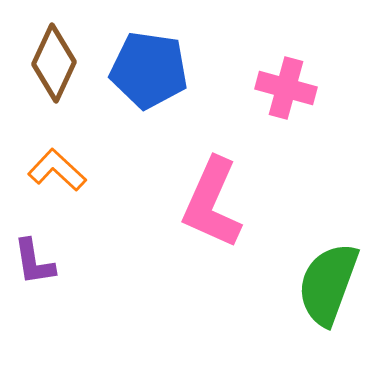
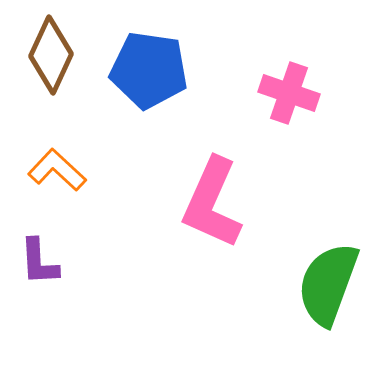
brown diamond: moved 3 px left, 8 px up
pink cross: moved 3 px right, 5 px down; rotated 4 degrees clockwise
purple L-shape: moved 5 px right; rotated 6 degrees clockwise
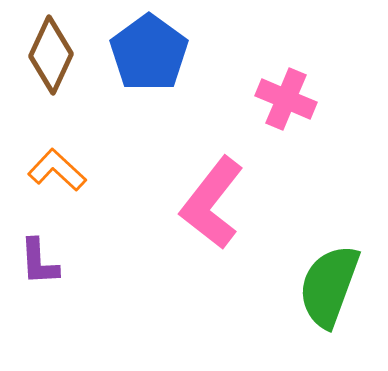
blue pentagon: moved 17 px up; rotated 28 degrees clockwise
pink cross: moved 3 px left, 6 px down; rotated 4 degrees clockwise
pink L-shape: rotated 14 degrees clockwise
green semicircle: moved 1 px right, 2 px down
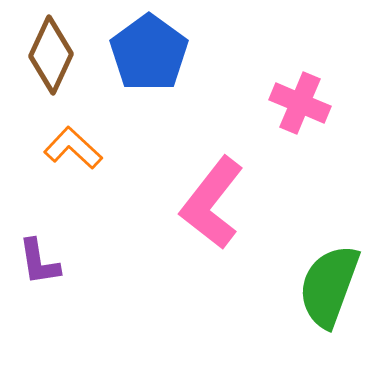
pink cross: moved 14 px right, 4 px down
orange L-shape: moved 16 px right, 22 px up
purple L-shape: rotated 6 degrees counterclockwise
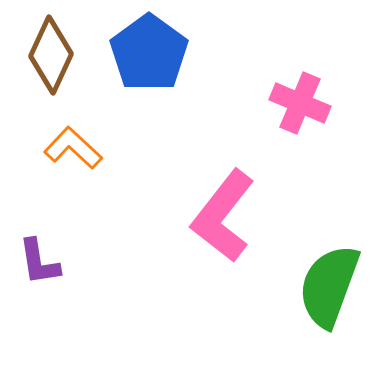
pink L-shape: moved 11 px right, 13 px down
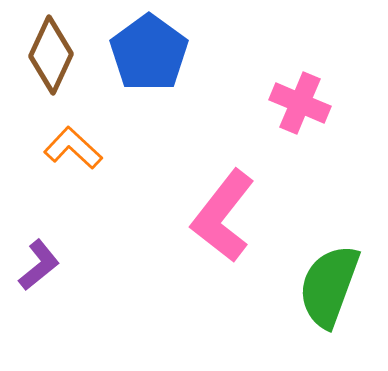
purple L-shape: moved 3 px down; rotated 120 degrees counterclockwise
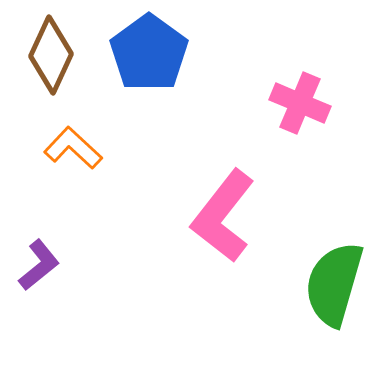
green semicircle: moved 5 px right, 2 px up; rotated 4 degrees counterclockwise
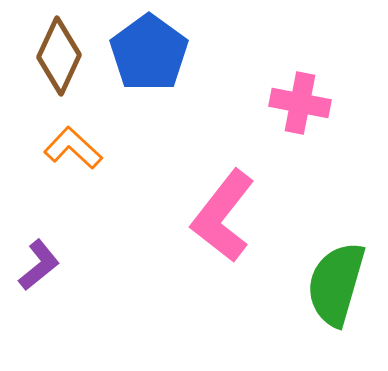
brown diamond: moved 8 px right, 1 px down
pink cross: rotated 12 degrees counterclockwise
green semicircle: moved 2 px right
